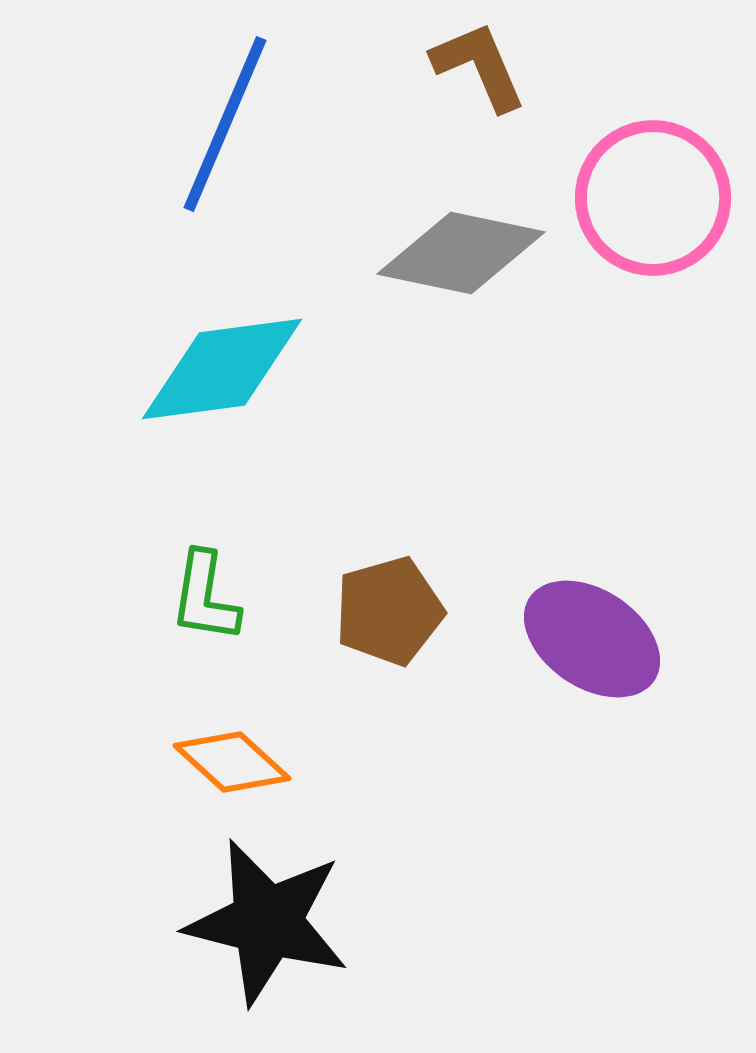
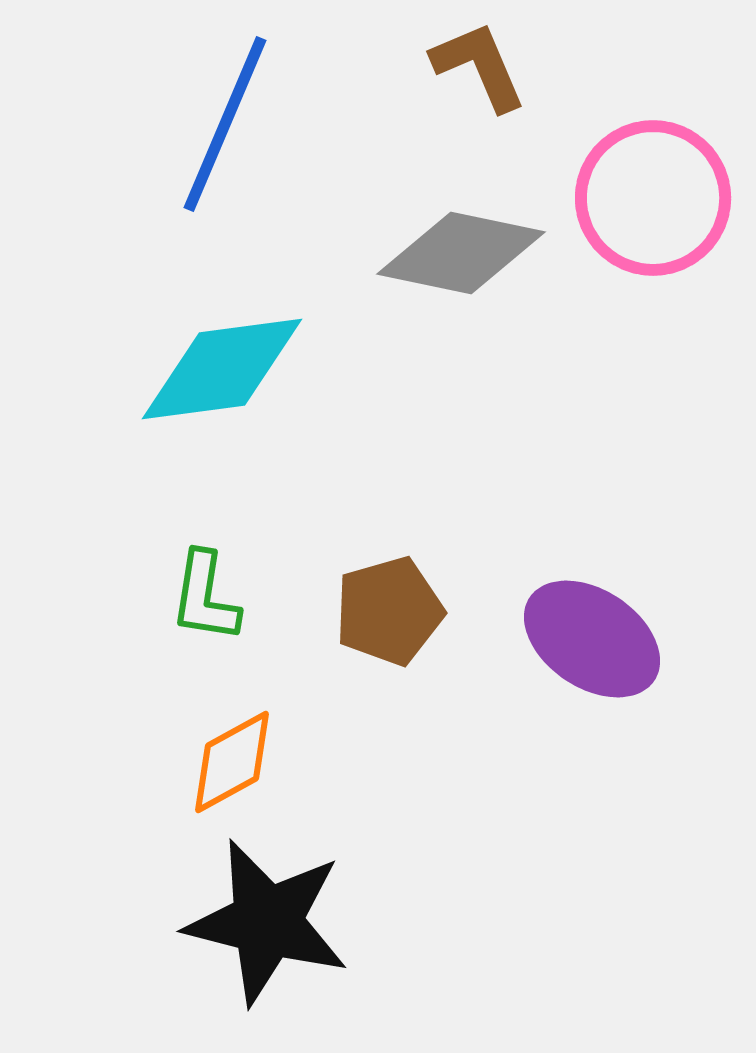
orange diamond: rotated 71 degrees counterclockwise
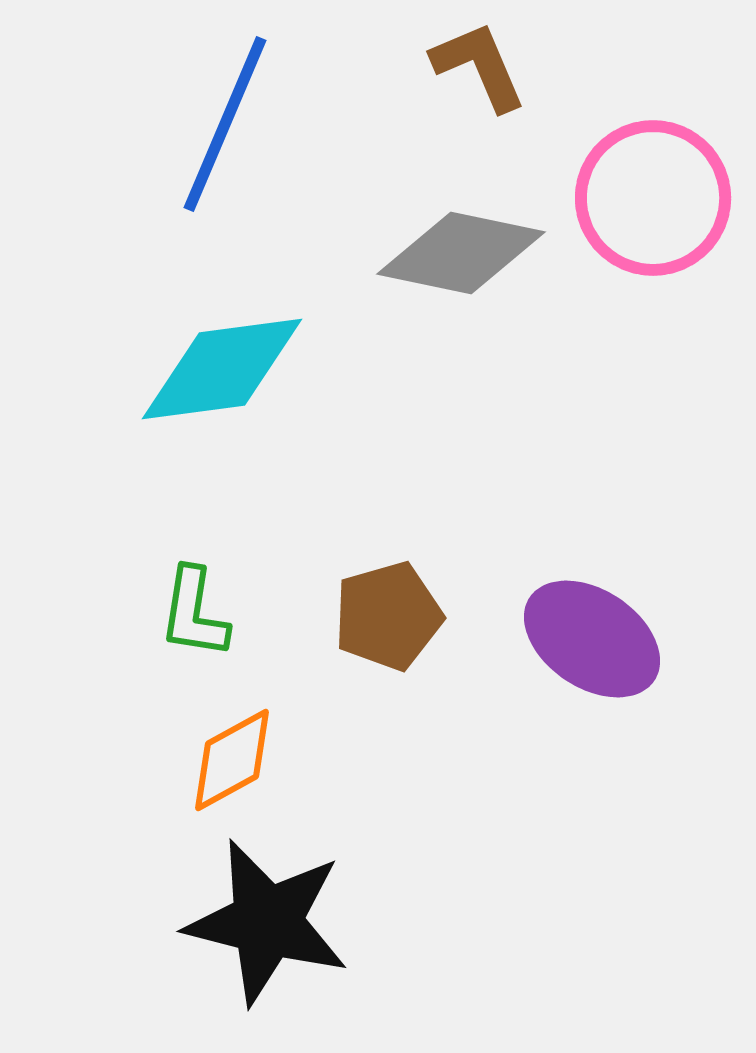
green L-shape: moved 11 px left, 16 px down
brown pentagon: moved 1 px left, 5 px down
orange diamond: moved 2 px up
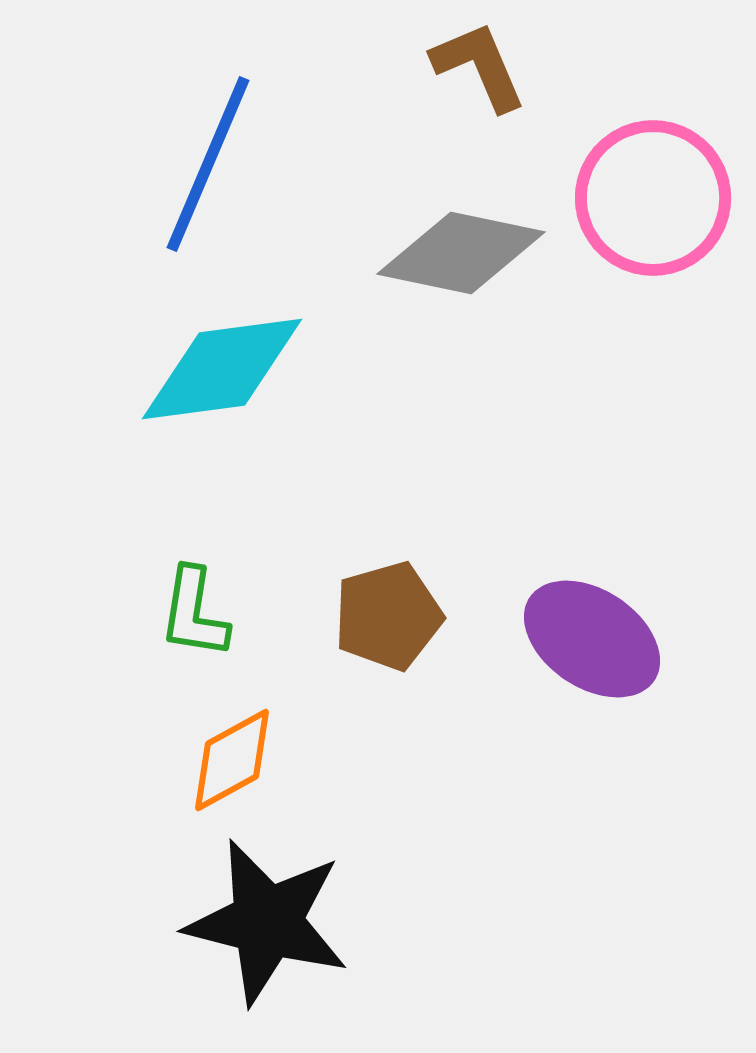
blue line: moved 17 px left, 40 px down
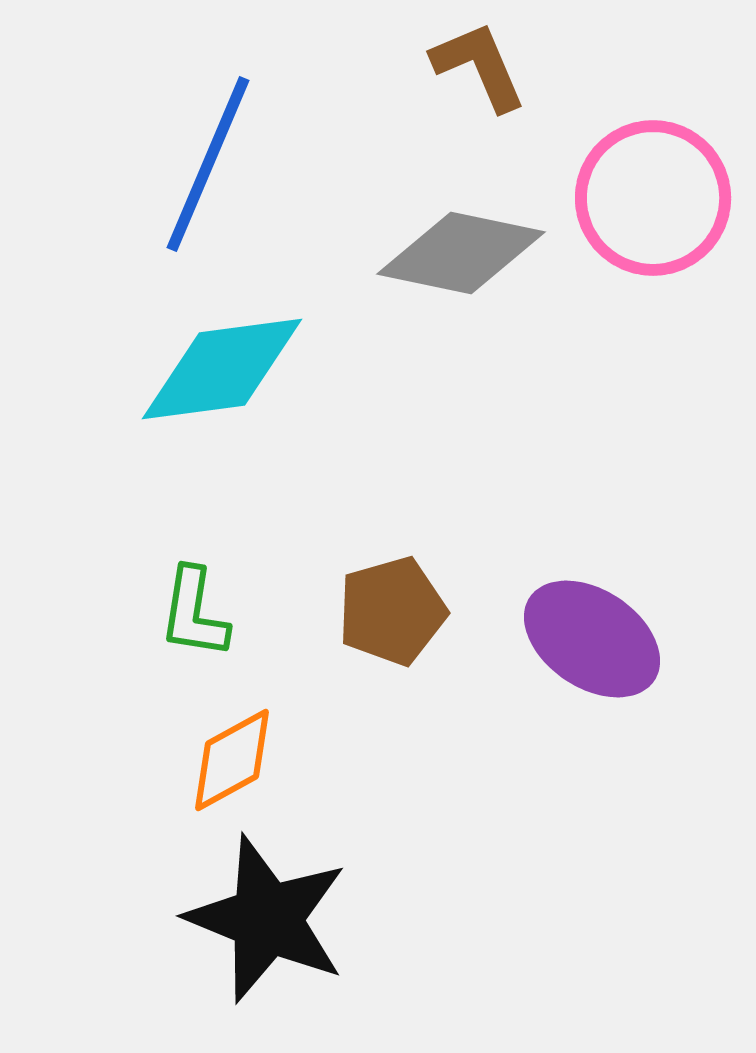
brown pentagon: moved 4 px right, 5 px up
black star: moved 3 px up; rotated 8 degrees clockwise
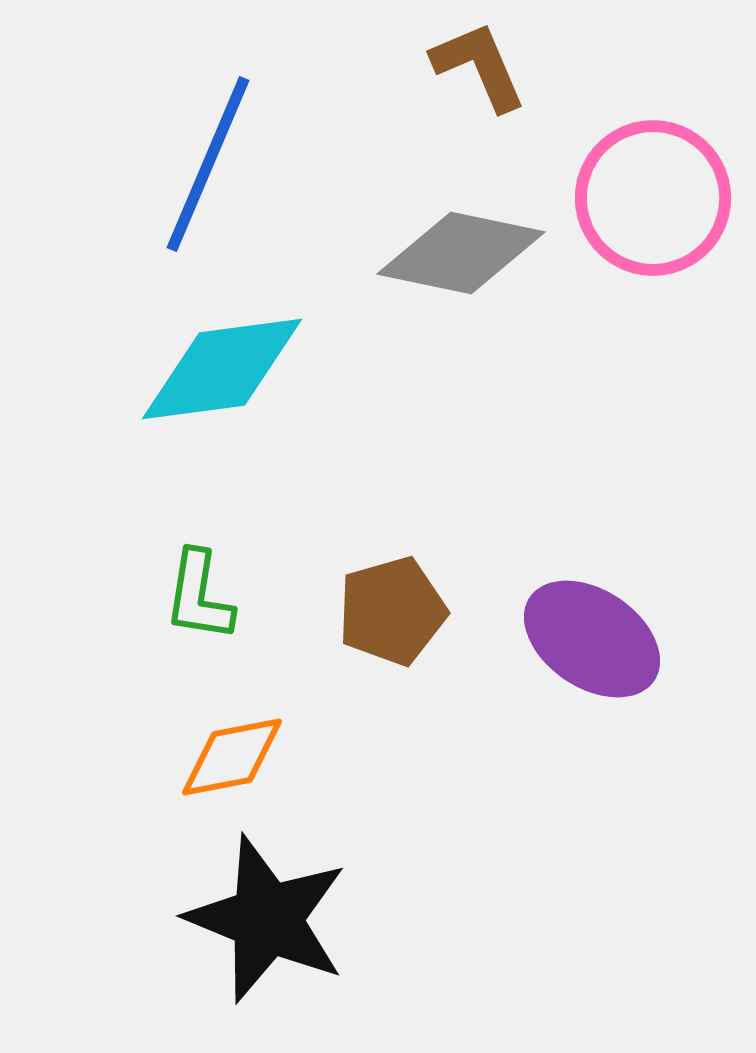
green L-shape: moved 5 px right, 17 px up
orange diamond: moved 3 px up; rotated 18 degrees clockwise
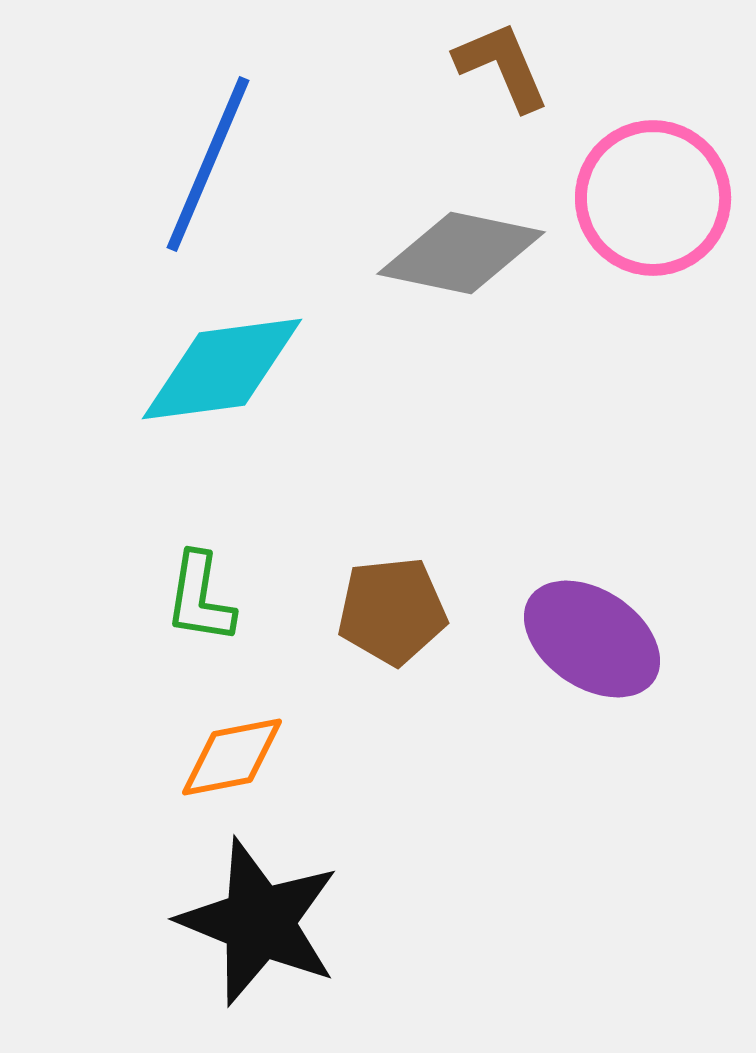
brown L-shape: moved 23 px right
green L-shape: moved 1 px right, 2 px down
brown pentagon: rotated 10 degrees clockwise
black star: moved 8 px left, 3 px down
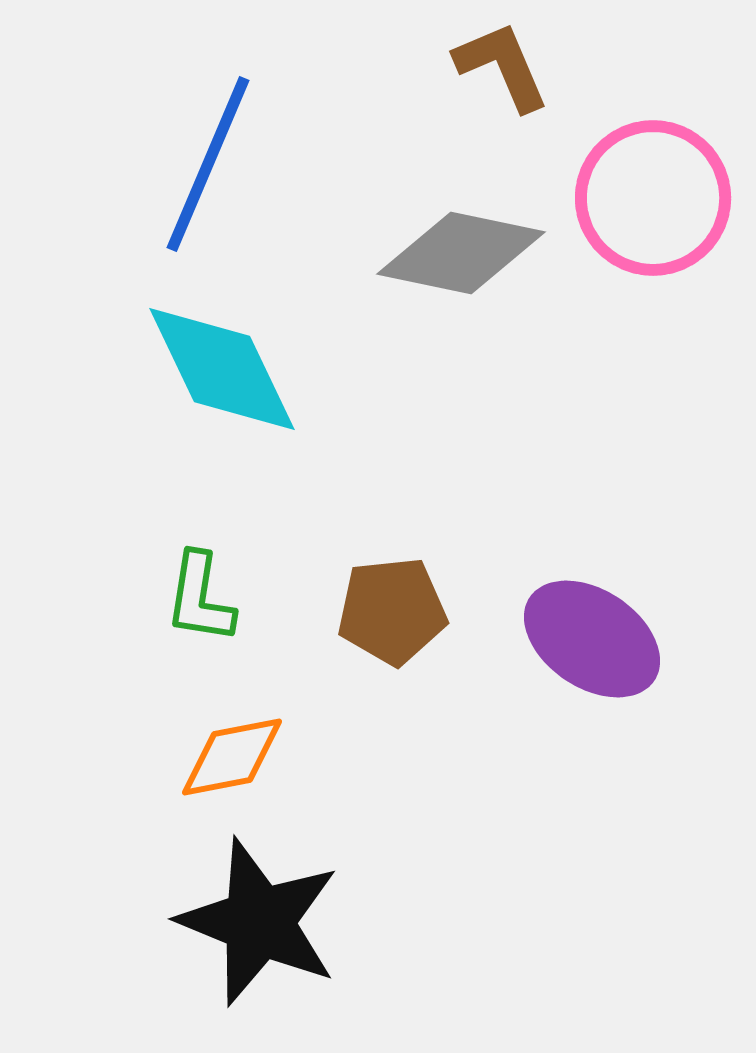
cyan diamond: rotated 72 degrees clockwise
